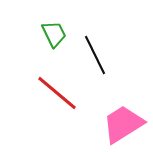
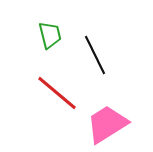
green trapezoid: moved 4 px left, 1 px down; rotated 12 degrees clockwise
pink trapezoid: moved 16 px left
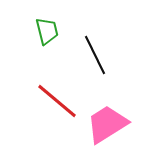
green trapezoid: moved 3 px left, 4 px up
red line: moved 8 px down
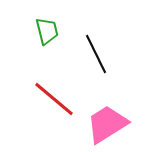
black line: moved 1 px right, 1 px up
red line: moved 3 px left, 2 px up
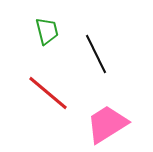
red line: moved 6 px left, 6 px up
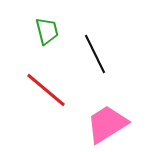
black line: moved 1 px left
red line: moved 2 px left, 3 px up
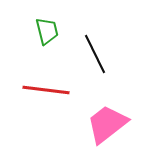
red line: rotated 33 degrees counterclockwise
pink trapezoid: rotated 6 degrees counterclockwise
